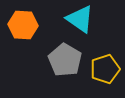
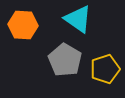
cyan triangle: moved 2 px left
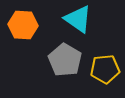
yellow pentagon: rotated 12 degrees clockwise
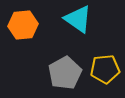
orange hexagon: rotated 8 degrees counterclockwise
gray pentagon: moved 13 px down; rotated 12 degrees clockwise
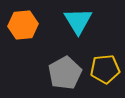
cyan triangle: moved 2 px down; rotated 24 degrees clockwise
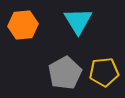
yellow pentagon: moved 1 px left, 3 px down
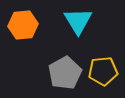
yellow pentagon: moved 1 px left, 1 px up
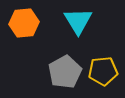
orange hexagon: moved 1 px right, 2 px up
gray pentagon: moved 1 px up
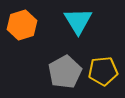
orange hexagon: moved 2 px left, 2 px down; rotated 12 degrees counterclockwise
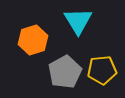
orange hexagon: moved 11 px right, 15 px down
yellow pentagon: moved 1 px left, 1 px up
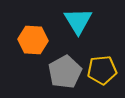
orange hexagon: rotated 20 degrees clockwise
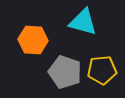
cyan triangle: moved 5 px right, 1 px down; rotated 44 degrees counterclockwise
gray pentagon: rotated 24 degrees counterclockwise
